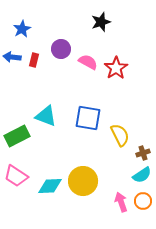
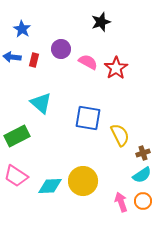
blue star: rotated 12 degrees counterclockwise
cyan triangle: moved 5 px left, 13 px up; rotated 20 degrees clockwise
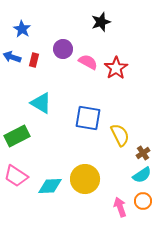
purple circle: moved 2 px right
blue arrow: rotated 12 degrees clockwise
cyan triangle: rotated 10 degrees counterclockwise
brown cross: rotated 16 degrees counterclockwise
yellow circle: moved 2 px right, 2 px up
pink arrow: moved 1 px left, 5 px down
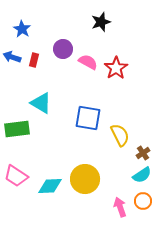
green rectangle: moved 7 px up; rotated 20 degrees clockwise
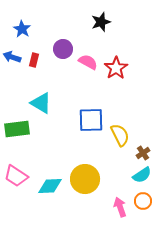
blue square: moved 3 px right, 2 px down; rotated 12 degrees counterclockwise
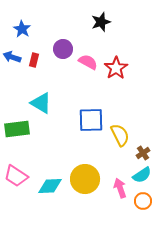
pink arrow: moved 19 px up
